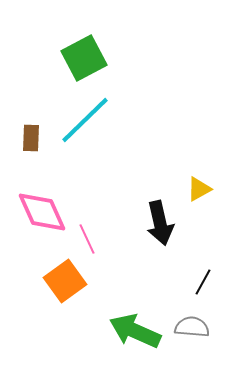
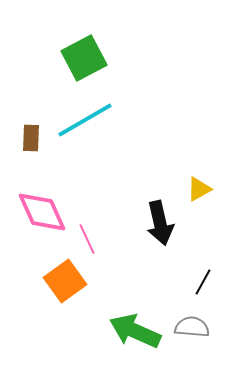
cyan line: rotated 14 degrees clockwise
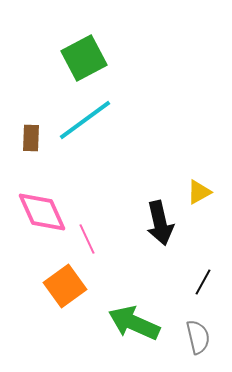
cyan line: rotated 6 degrees counterclockwise
yellow triangle: moved 3 px down
orange square: moved 5 px down
gray semicircle: moved 6 px right, 10 px down; rotated 72 degrees clockwise
green arrow: moved 1 px left, 8 px up
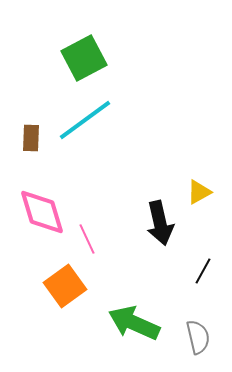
pink diamond: rotated 8 degrees clockwise
black line: moved 11 px up
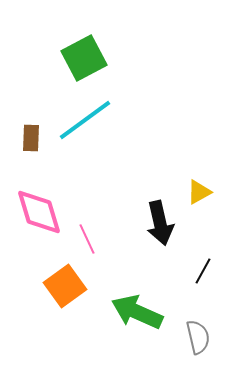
pink diamond: moved 3 px left
green arrow: moved 3 px right, 11 px up
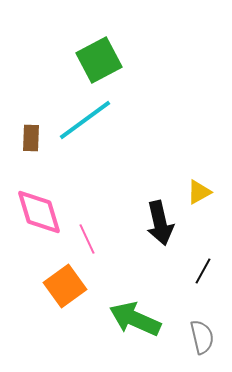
green square: moved 15 px right, 2 px down
green arrow: moved 2 px left, 7 px down
gray semicircle: moved 4 px right
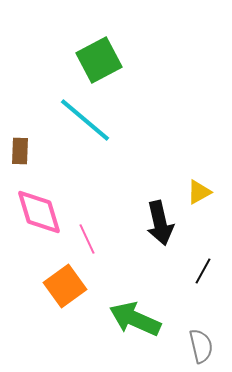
cyan line: rotated 76 degrees clockwise
brown rectangle: moved 11 px left, 13 px down
gray semicircle: moved 1 px left, 9 px down
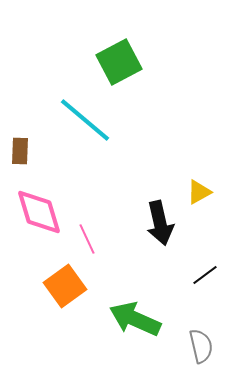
green square: moved 20 px right, 2 px down
black line: moved 2 px right, 4 px down; rotated 24 degrees clockwise
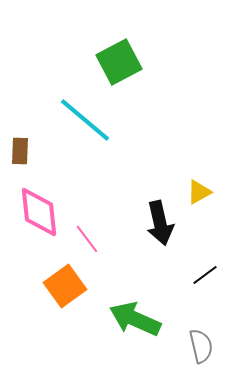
pink diamond: rotated 10 degrees clockwise
pink line: rotated 12 degrees counterclockwise
